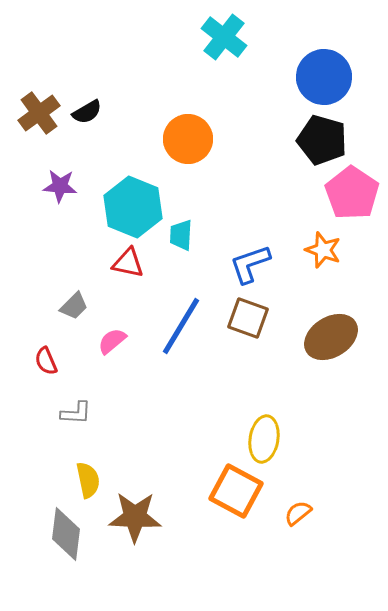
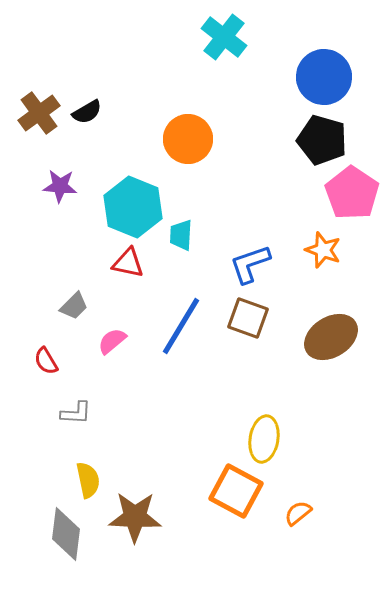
red semicircle: rotated 8 degrees counterclockwise
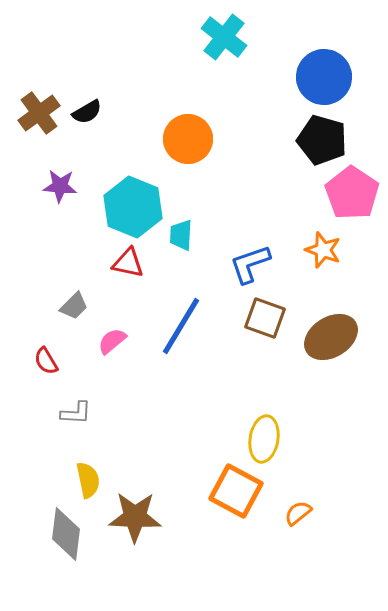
brown square: moved 17 px right
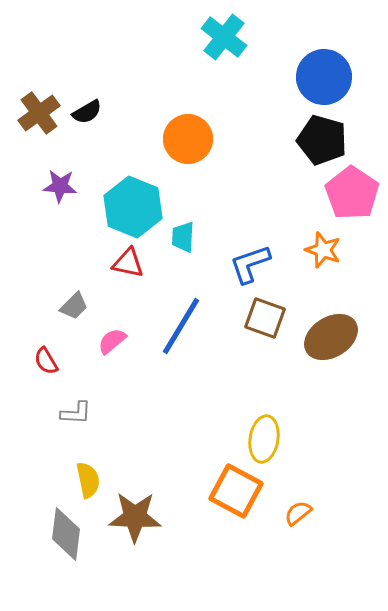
cyan trapezoid: moved 2 px right, 2 px down
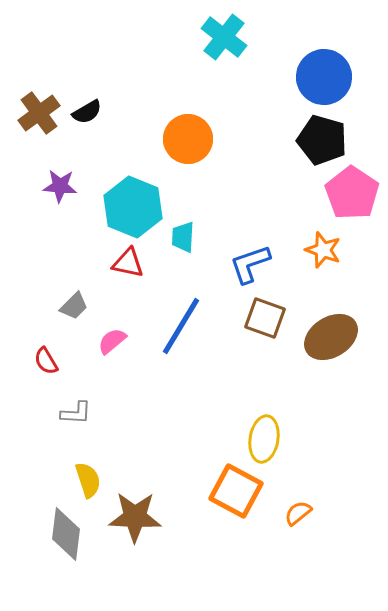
yellow semicircle: rotated 6 degrees counterclockwise
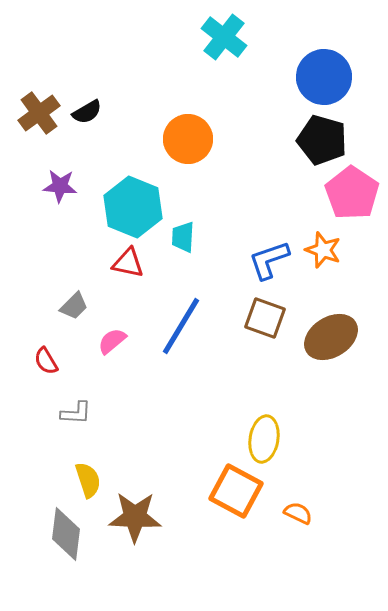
blue L-shape: moved 19 px right, 4 px up
orange semicircle: rotated 64 degrees clockwise
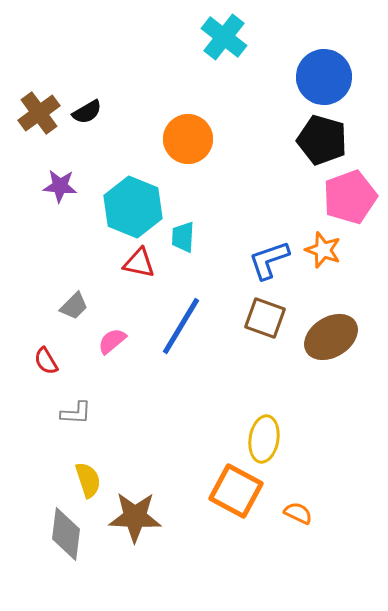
pink pentagon: moved 2 px left, 4 px down; rotated 18 degrees clockwise
red triangle: moved 11 px right
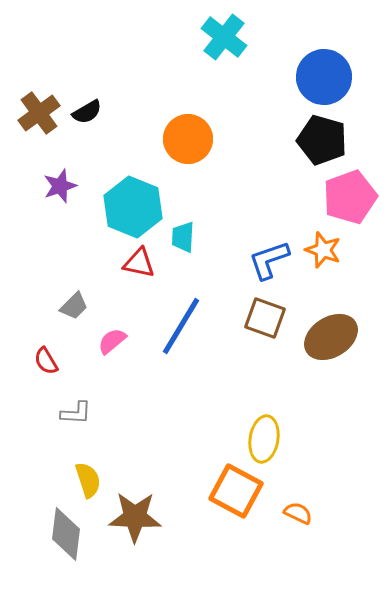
purple star: rotated 24 degrees counterclockwise
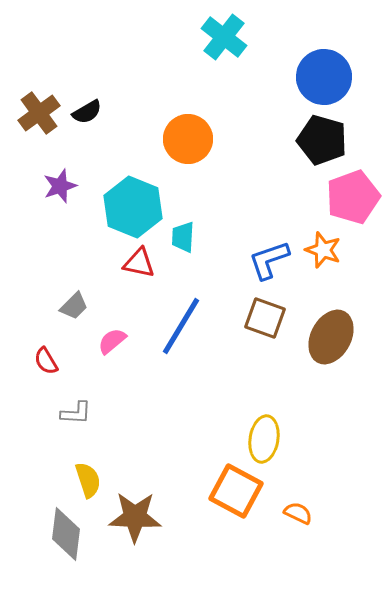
pink pentagon: moved 3 px right
brown ellipse: rotated 30 degrees counterclockwise
